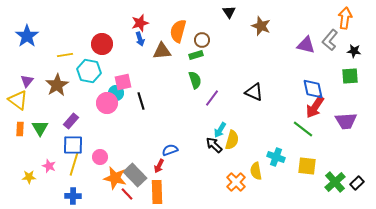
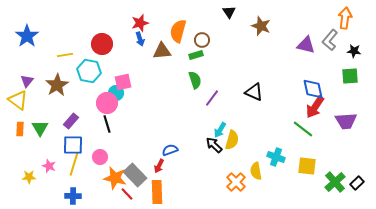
black line at (141, 101): moved 34 px left, 23 px down
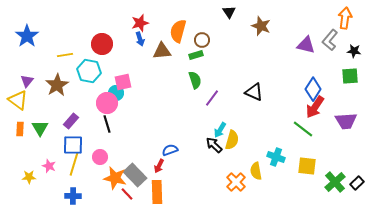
blue diamond at (313, 89): rotated 45 degrees clockwise
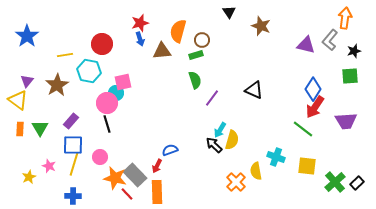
black star at (354, 51): rotated 24 degrees counterclockwise
black triangle at (254, 92): moved 2 px up
red arrow at (159, 166): moved 2 px left
yellow star at (29, 177): rotated 24 degrees counterclockwise
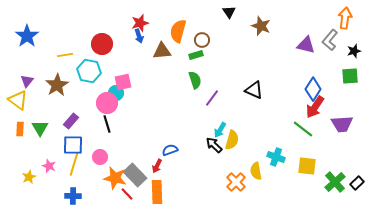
blue arrow at (140, 39): moved 1 px left, 3 px up
purple trapezoid at (346, 121): moved 4 px left, 3 px down
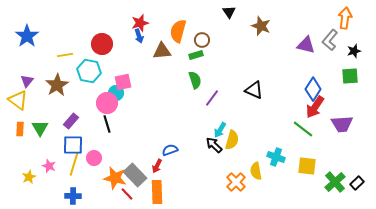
pink circle at (100, 157): moved 6 px left, 1 px down
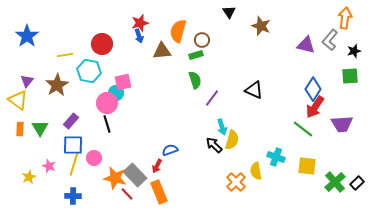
cyan arrow at (220, 130): moved 2 px right, 3 px up; rotated 49 degrees counterclockwise
orange rectangle at (157, 192): moved 2 px right; rotated 20 degrees counterclockwise
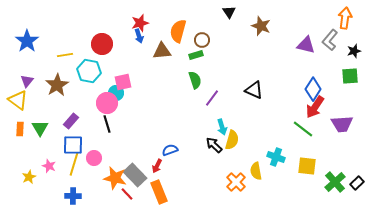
blue star at (27, 36): moved 5 px down
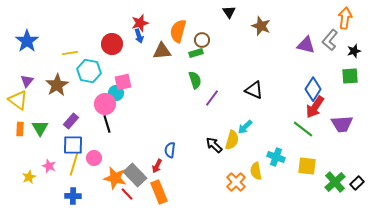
red circle at (102, 44): moved 10 px right
yellow line at (65, 55): moved 5 px right, 2 px up
green rectangle at (196, 55): moved 2 px up
pink circle at (107, 103): moved 2 px left, 1 px down
cyan arrow at (222, 127): moved 23 px right; rotated 63 degrees clockwise
blue semicircle at (170, 150): rotated 63 degrees counterclockwise
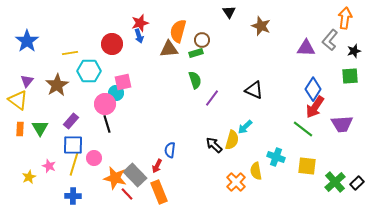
purple triangle at (306, 45): moved 3 px down; rotated 12 degrees counterclockwise
brown triangle at (162, 51): moved 7 px right, 2 px up
cyan hexagon at (89, 71): rotated 10 degrees counterclockwise
